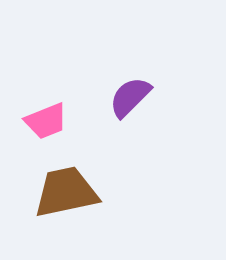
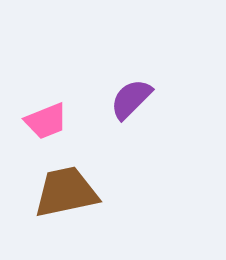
purple semicircle: moved 1 px right, 2 px down
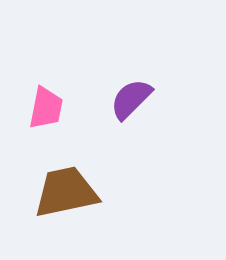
pink trapezoid: moved 13 px up; rotated 57 degrees counterclockwise
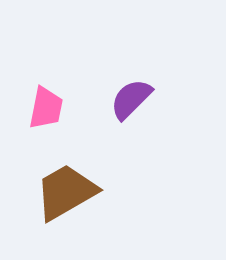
brown trapezoid: rotated 18 degrees counterclockwise
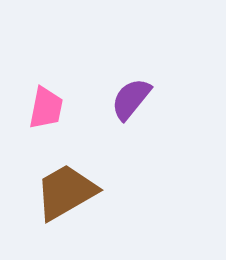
purple semicircle: rotated 6 degrees counterclockwise
